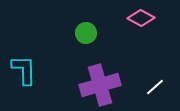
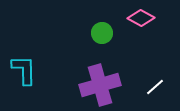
green circle: moved 16 px right
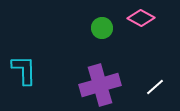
green circle: moved 5 px up
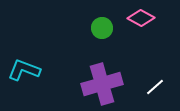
cyan L-shape: rotated 68 degrees counterclockwise
purple cross: moved 2 px right, 1 px up
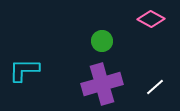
pink diamond: moved 10 px right, 1 px down
green circle: moved 13 px down
cyan L-shape: rotated 20 degrees counterclockwise
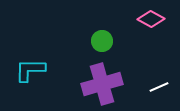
cyan L-shape: moved 6 px right
white line: moved 4 px right; rotated 18 degrees clockwise
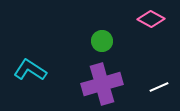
cyan L-shape: rotated 32 degrees clockwise
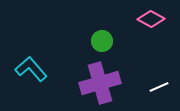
cyan L-shape: moved 1 px right, 1 px up; rotated 16 degrees clockwise
purple cross: moved 2 px left, 1 px up
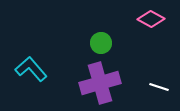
green circle: moved 1 px left, 2 px down
white line: rotated 42 degrees clockwise
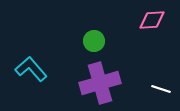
pink diamond: moved 1 px right, 1 px down; rotated 32 degrees counterclockwise
green circle: moved 7 px left, 2 px up
white line: moved 2 px right, 2 px down
